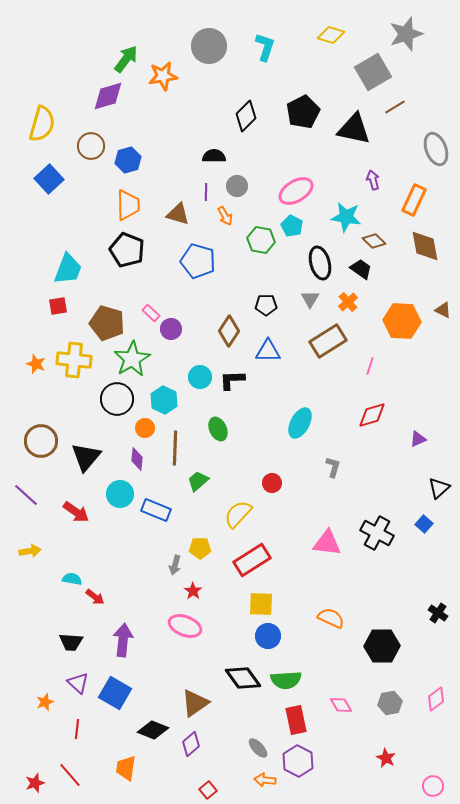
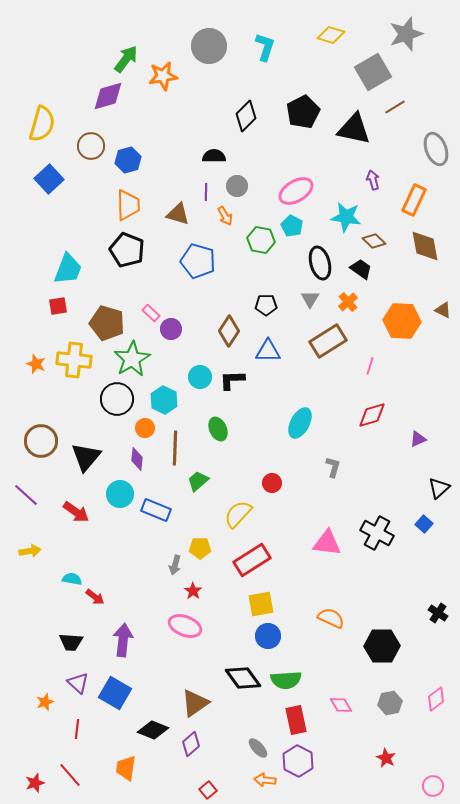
yellow square at (261, 604): rotated 12 degrees counterclockwise
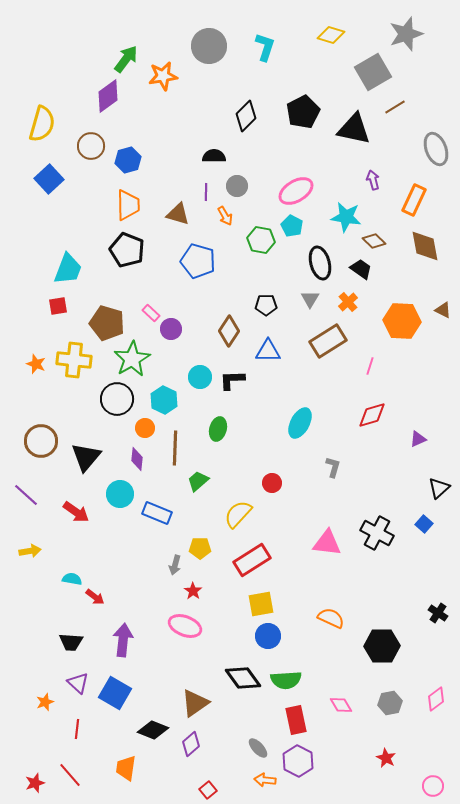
purple diamond at (108, 96): rotated 20 degrees counterclockwise
green ellipse at (218, 429): rotated 40 degrees clockwise
blue rectangle at (156, 510): moved 1 px right, 3 px down
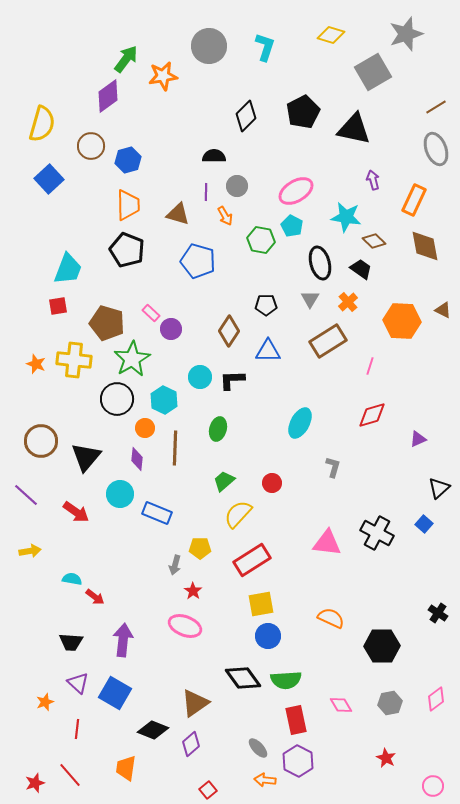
brown line at (395, 107): moved 41 px right
green trapezoid at (198, 481): moved 26 px right
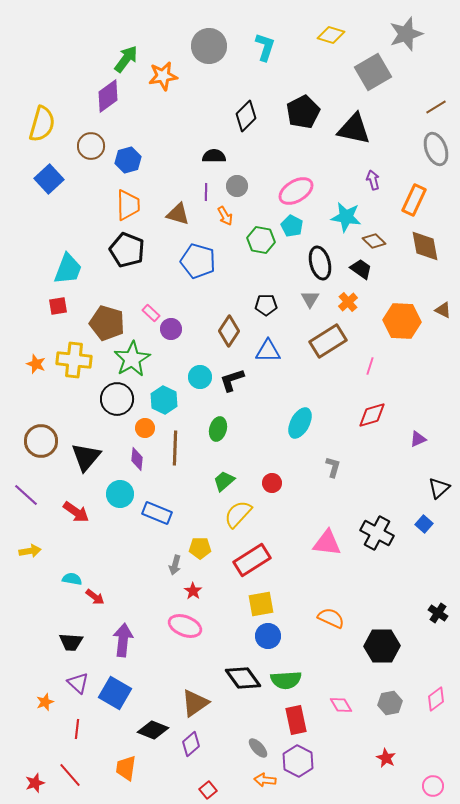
black L-shape at (232, 380): rotated 16 degrees counterclockwise
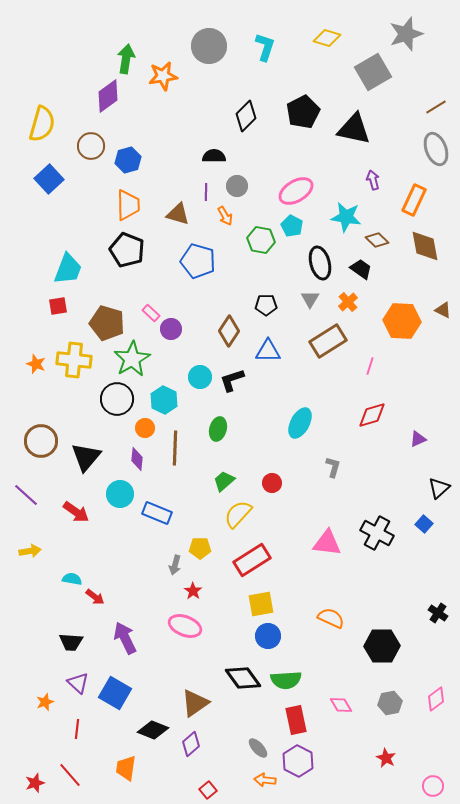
yellow diamond at (331, 35): moved 4 px left, 3 px down
green arrow at (126, 59): rotated 28 degrees counterclockwise
brown diamond at (374, 241): moved 3 px right, 1 px up
purple arrow at (123, 640): moved 2 px right, 2 px up; rotated 32 degrees counterclockwise
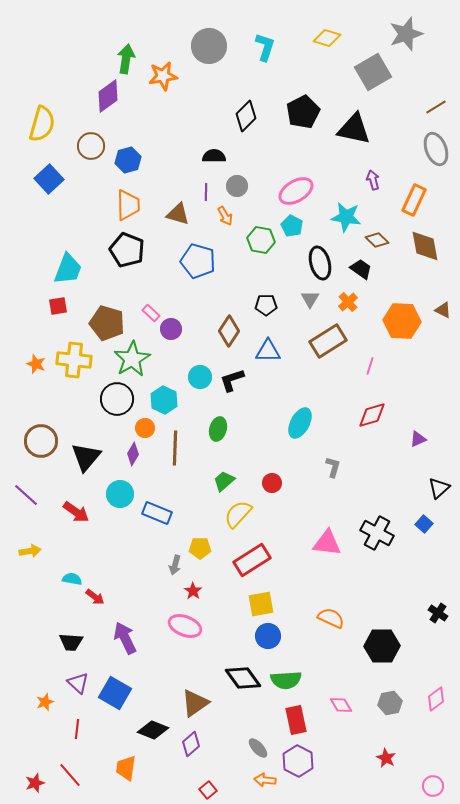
purple diamond at (137, 459): moved 4 px left, 5 px up; rotated 25 degrees clockwise
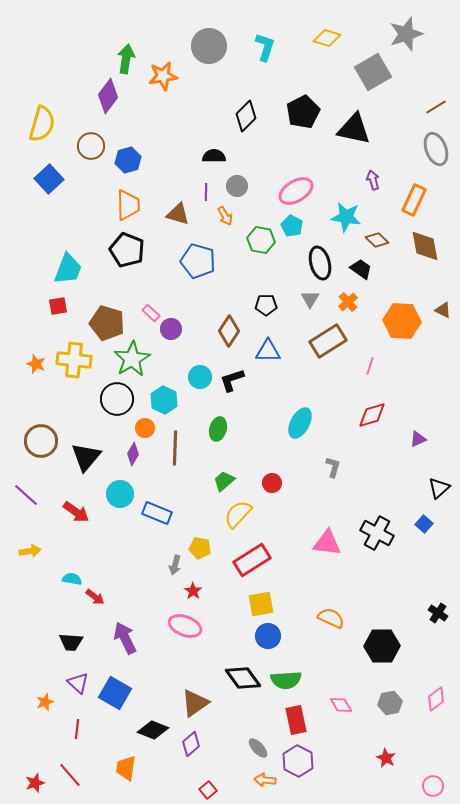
purple diamond at (108, 96): rotated 16 degrees counterclockwise
yellow pentagon at (200, 548): rotated 10 degrees clockwise
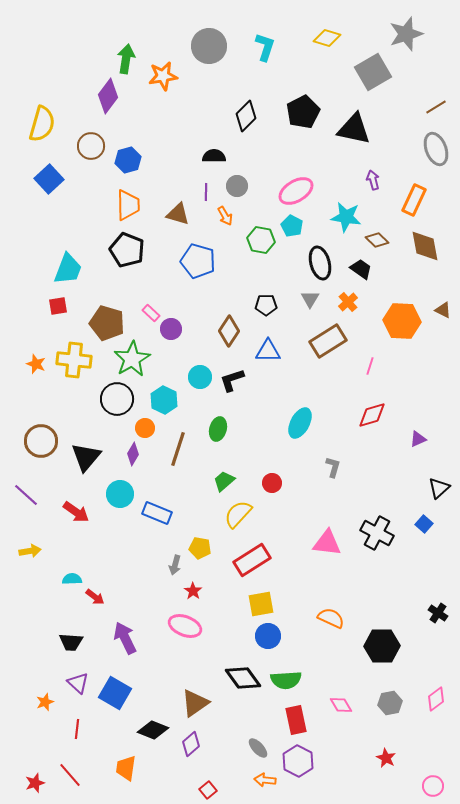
brown line at (175, 448): moved 3 px right, 1 px down; rotated 16 degrees clockwise
cyan semicircle at (72, 579): rotated 12 degrees counterclockwise
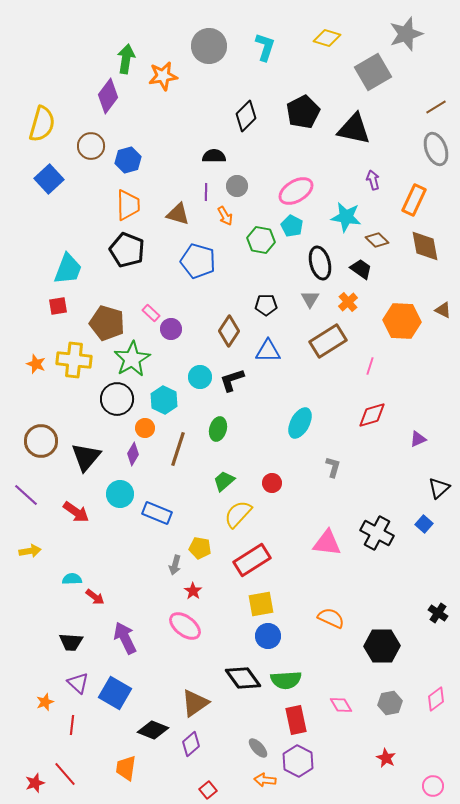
pink ellipse at (185, 626): rotated 16 degrees clockwise
red line at (77, 729): moved 5 px left, 4 px up
red line at (70, 775): moved 5 px left, 1 px up
